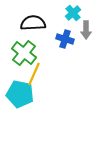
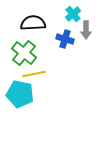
cyan cross: moved 1 px down
yellow line: rotated 55 degrees clockwise
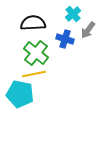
gray arrow: moved 2 px right; rotated 36 degrees clockwise
green cross: moved 12 px right
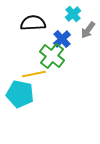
blue cross: moved 3 px left; rotated 30 degrees clockwise
green cross: moved 16 px right, 3 px down
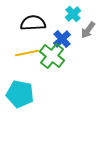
yellow line: moved 7 px left, 21 px up
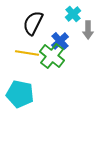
black semicircle: rotated 60 degrees counterclockwise
gray arrow: rotated 36 degrees counterclockwise
blue cross: moved 2 px left, 2 px down
yellow line: rotated 20 degrees clockwise
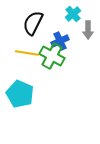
blue cross: rotated 18 degrees clockwise
green cross: rotated 10 degrees counterclockwise
cyan pentagon: rotated 12 degrees clockwise
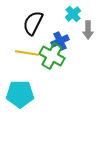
cyan pentagon: rotated 24 degrees counterclockwise
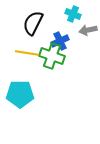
cyan cross: rotated 28 degrees counterclockwise
gray arrow: rotated 78 degrees clockwise
green cross: rotated 10 degrees counterclockwise
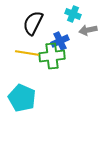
green cross: rotated 25 degrees counterclockwise
cyan pentagon: moved 2 px right, 4 px down; rotated 24 degrees clockwise
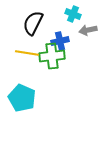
blue cross: rotated 12 degrees clockwise
